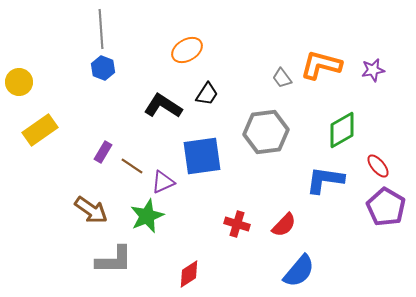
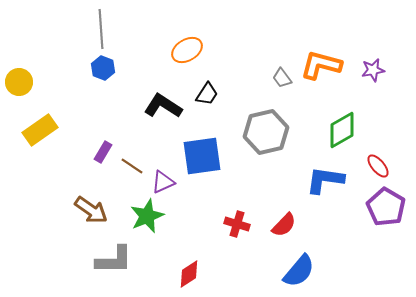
gray hexagon: rotated 6 degrees counterclockwise
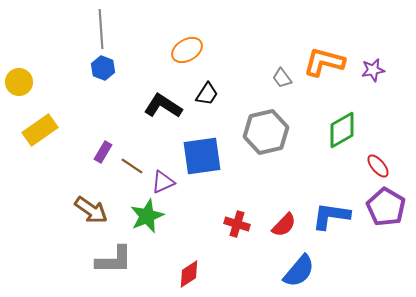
orange L-shape: moved 3 px right, 3 px up
blue L-shape: moved 6 px right, 36 px down
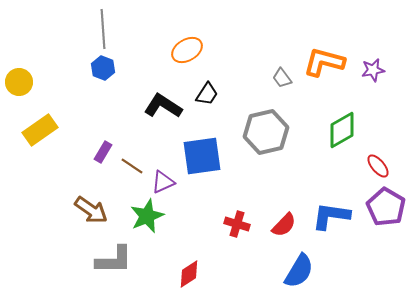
gray line: moved 2 px right
blue semicircle: rotated 9 degrees counterclockwise
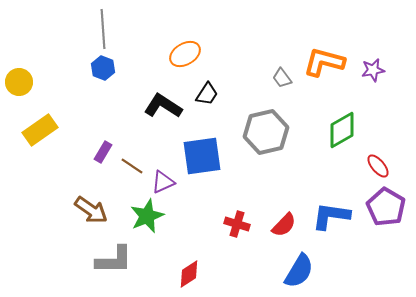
orange ellipse: moved 2 px left, 4 px down
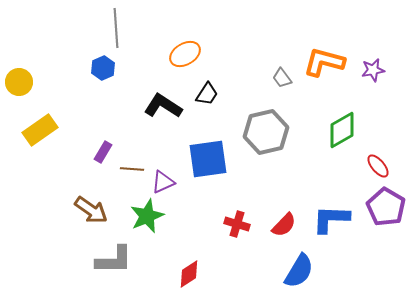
gray line: moved 13 px right, 1 px up
blue hexagon: rotated 15 degrees clockwise
blue square: moved 6 px right, 3 px down
brown line: moved 3 px down; rotated 30 degrees counterclockwise
blue L-shape: moved 3 px down; rotated 6 degrees counterclockwise
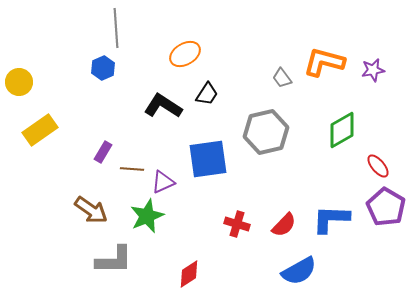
blue semicircle: rotated 30 degrees clockwise
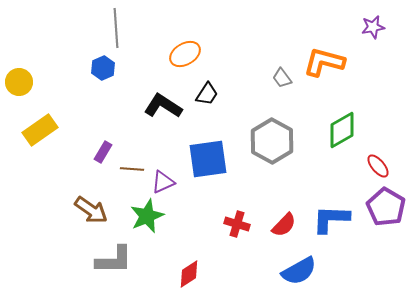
purple star: moved 43 px up
gray hexagon: moved 6 px right, 9 px down; rotated 18 degrees counterclockwise
